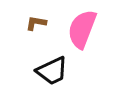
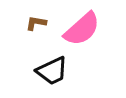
pink semicircle: rotated 153 degrees counterclockwise
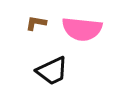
pink semicircle: rotated 48 degrees clockwise
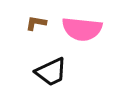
black trapezoid: moved 1 px left, 1 px down
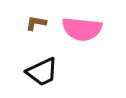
black trapezoid: moved 9 px left
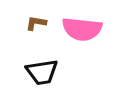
black trapezoid: rotated 16 degrees clockwise
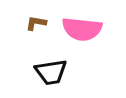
black trapezoid: moved 9 px right
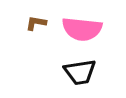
black trapezoid: moved 29 px right
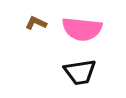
brown L-shape: rotated 15 degrees clockwise
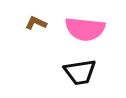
pink semicircle: moved 3 px right
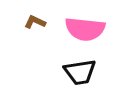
brown L-shape: moved 1 px left, 1 px up
